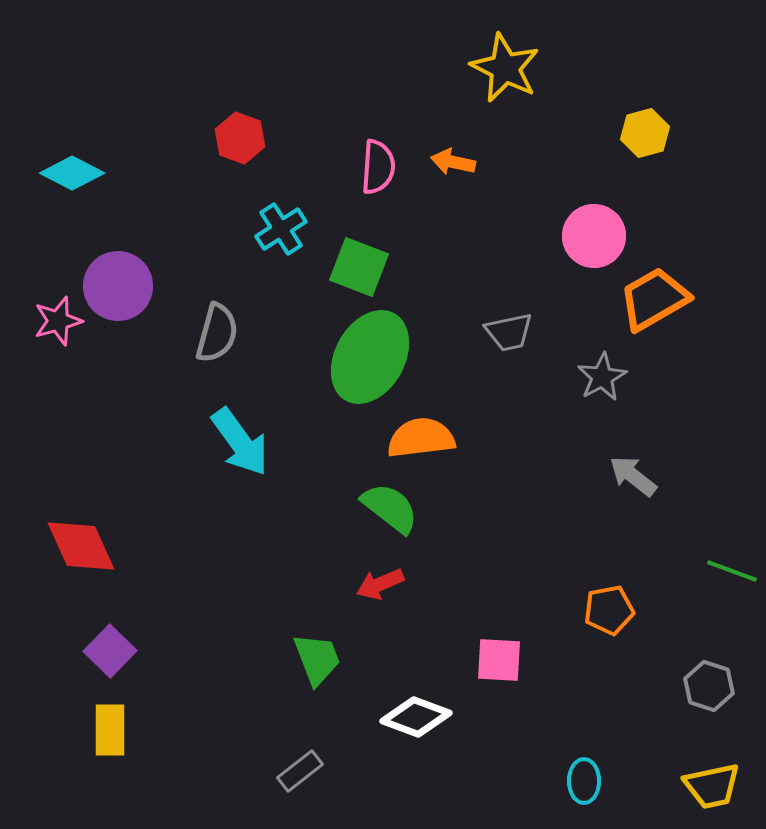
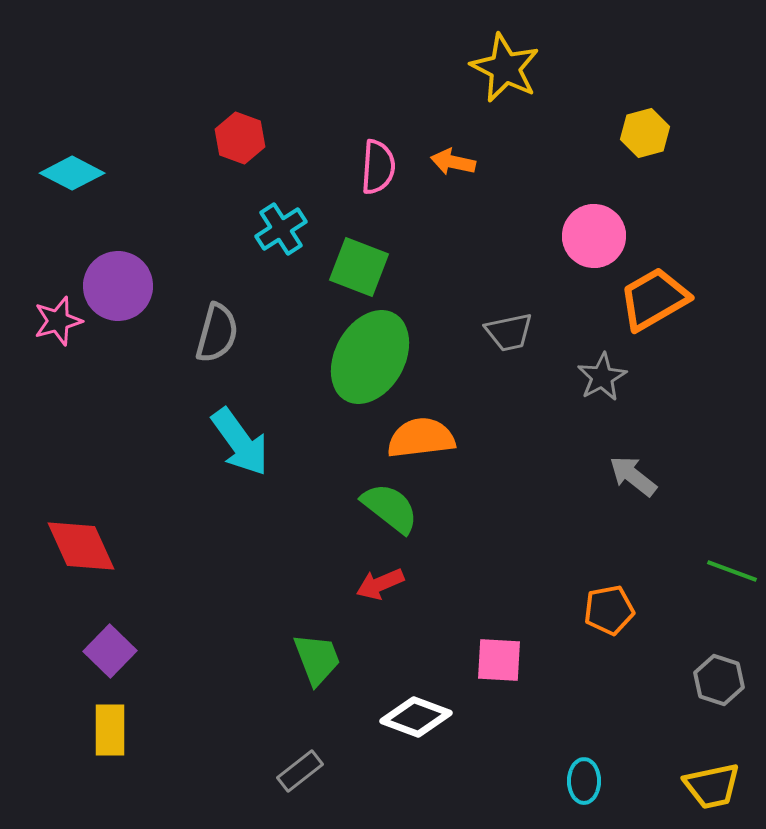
gray hexagon: moved 10 px right, 6 px up
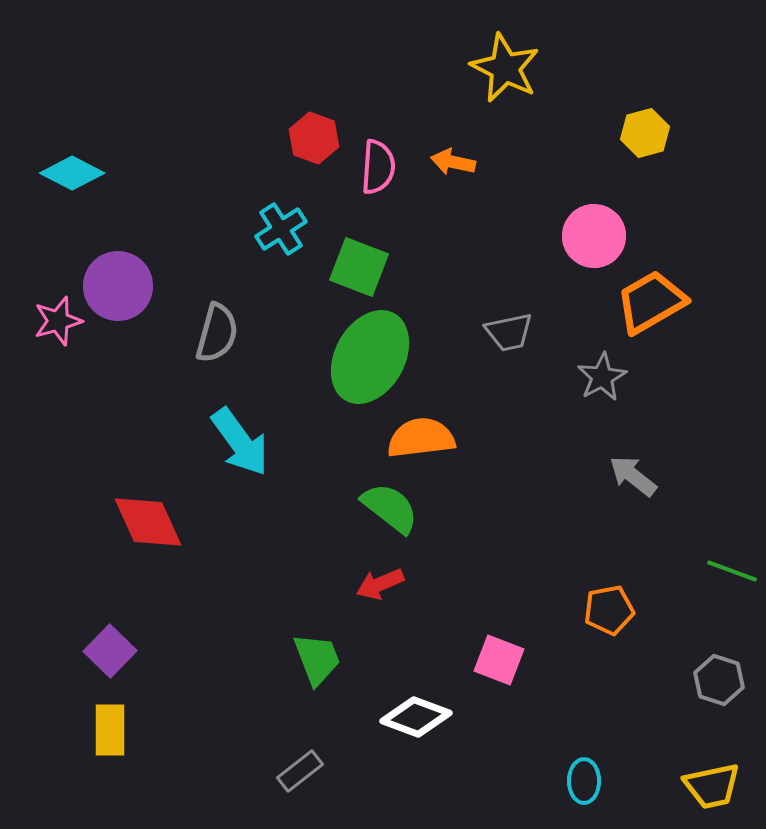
red hexagon: moved 74 px right
orange trapezoid: moved 3 px left, 3 px down
red diamond: moved 67 px right, 24 px up
pink square: rotated 18 degrees clockwise
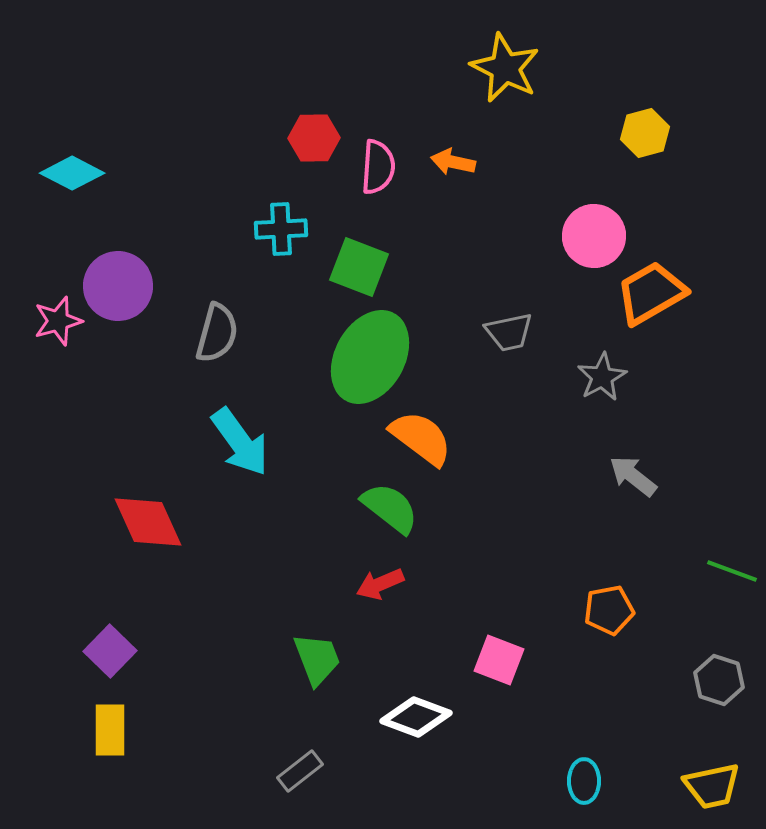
red hexagon: rotated 21 degrees counterclockwise
cyan cross: rotated 30 degrees clockwise
orange trapezoid: moved 9 px up
orange semicircle: rotated 44 degrees clockwise
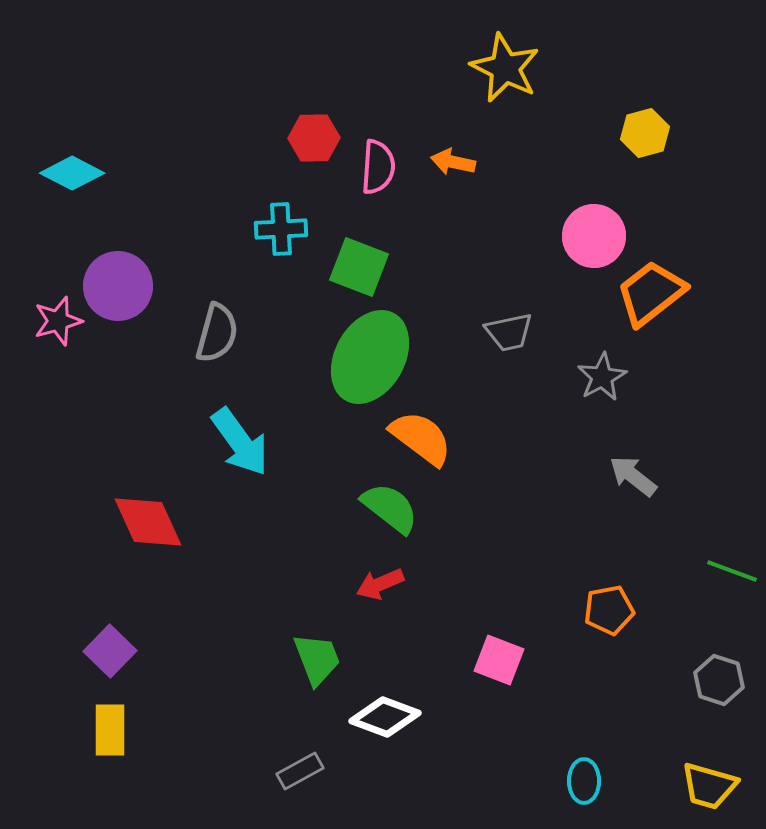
orange trapezoid: rotated 8 degrees counterclockwise
white diamond: moved 31 px left
gray rectangle: rotated 9 degrees clockwise
yellow trapezoid: moved 3 px left; rotated 28 degrees clockwise
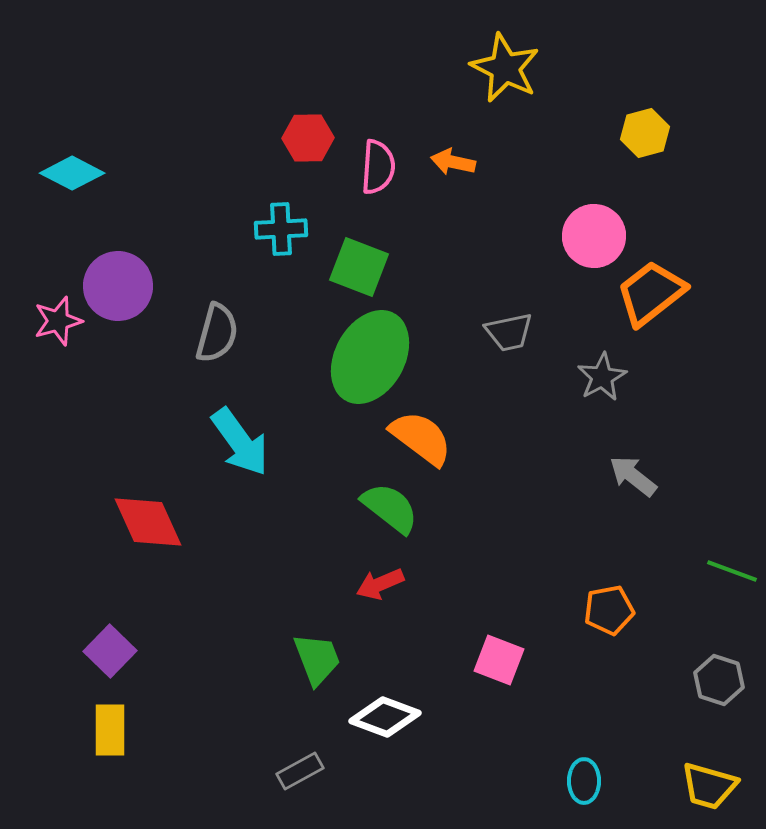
red hexagon: moved 6 px left
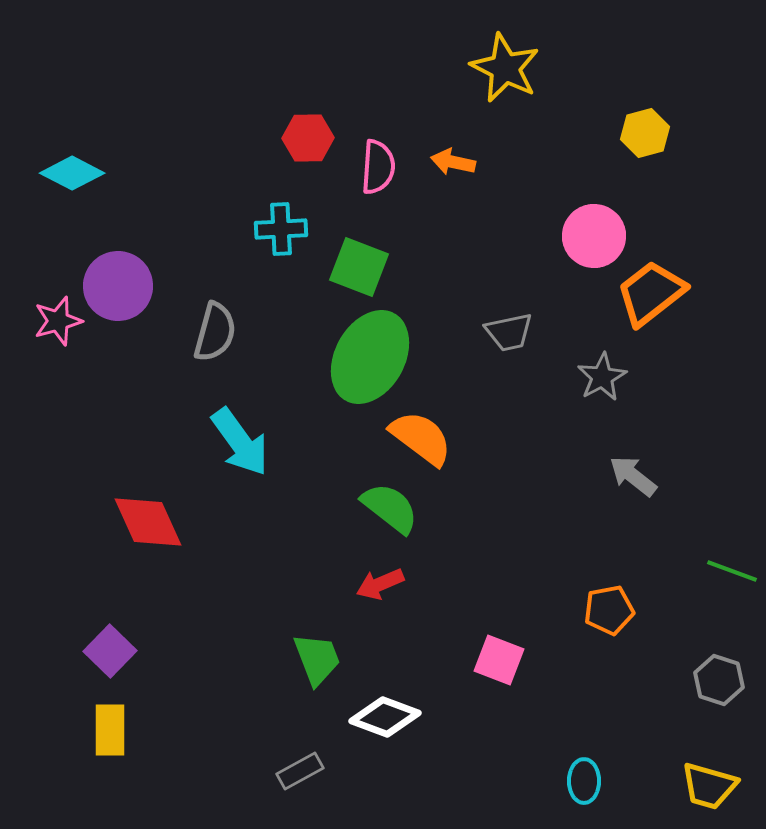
gray semicircle: moved 2 px left, 1 px up
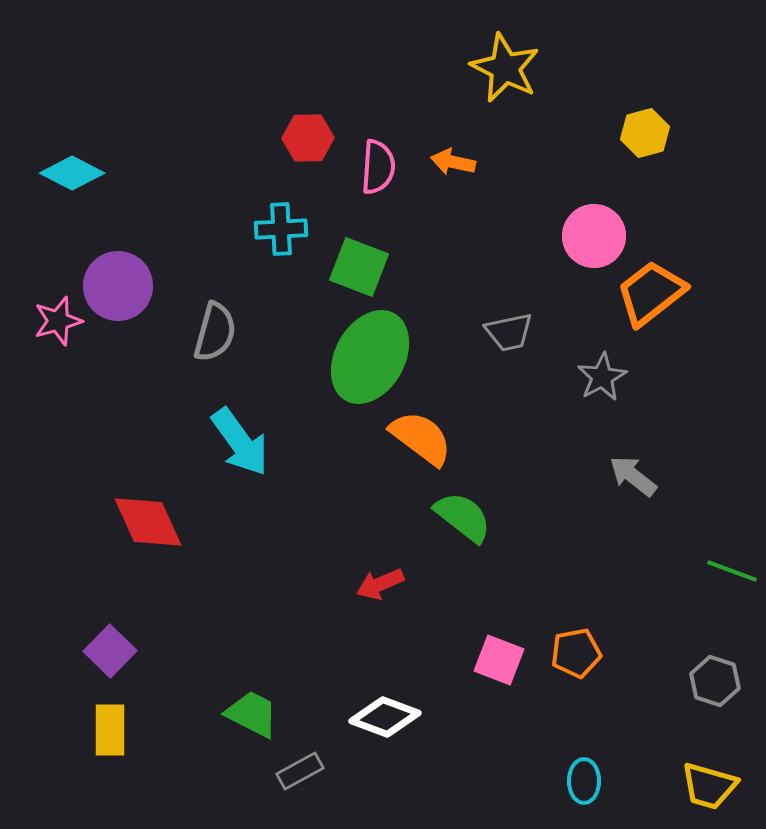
green semicircle: moved 73 px right, 9 px down
orange pentagon: moved 33 px left, 43 px down
green trapezoid: moved 65 px left, 55 px down; rotated 42 degrees counterclockwise
gray hexagon: moved 4 px left, 1 px down
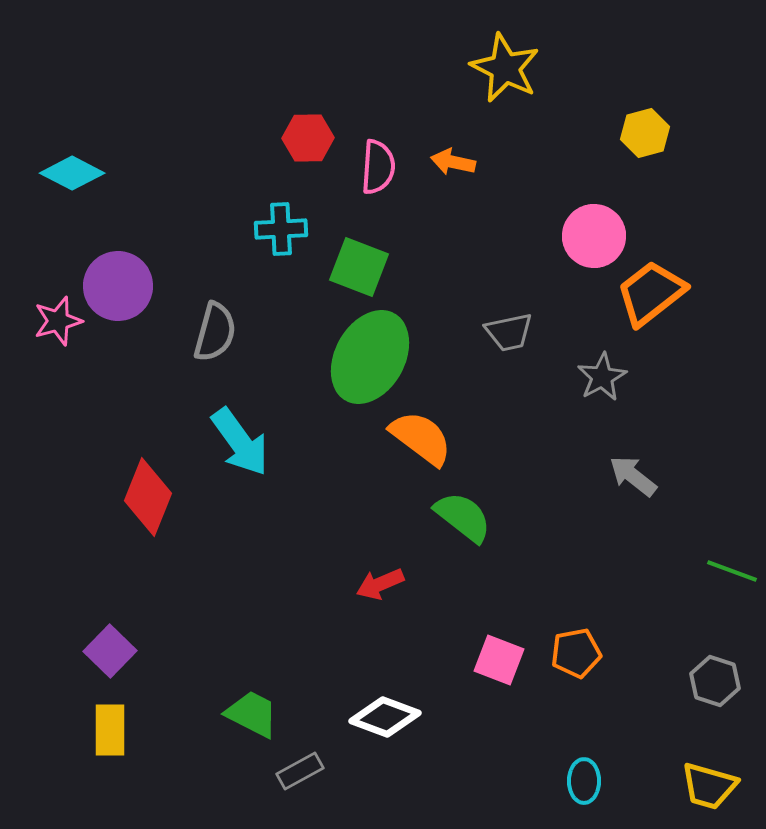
red diamond: moved 25 px up; rotated 46 degrees clockwise
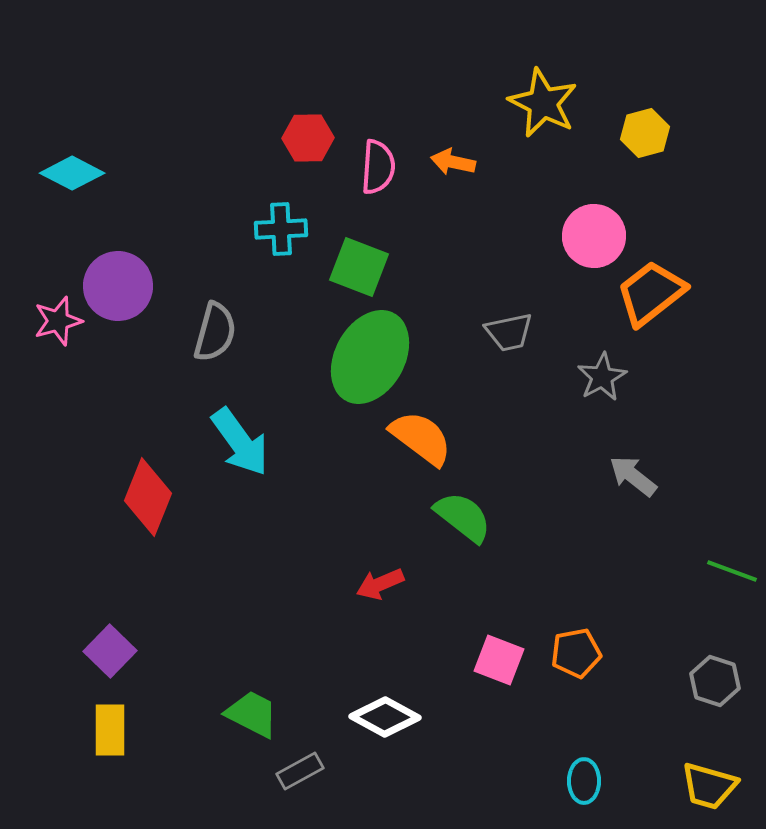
yellow star: moved 38 px right, 35 px down
white diamond: rotated 8 degrees clockwise
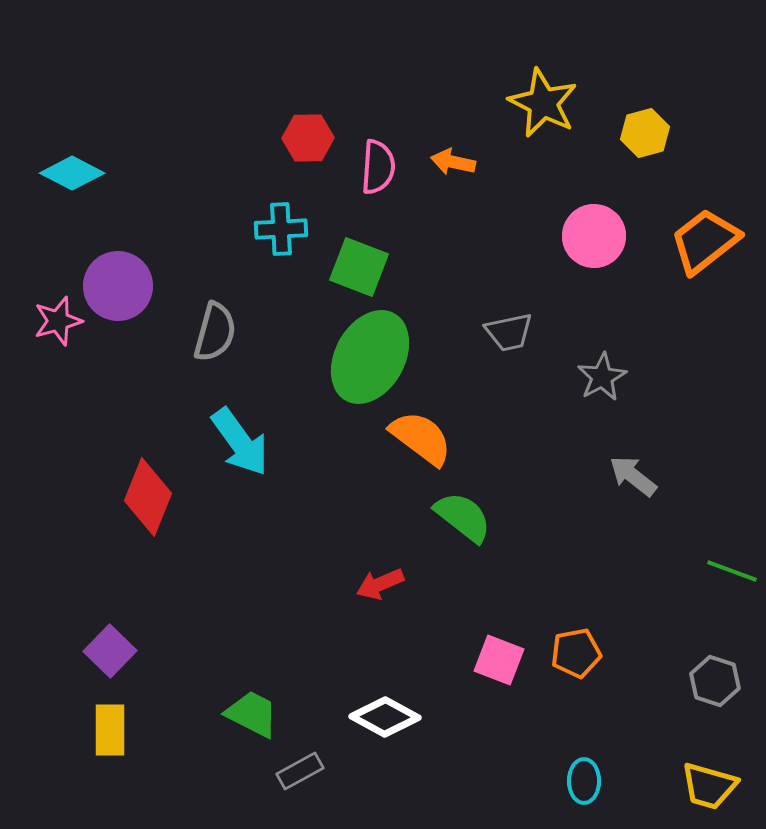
orange trapezoid: moved 54 px right, 52 px up
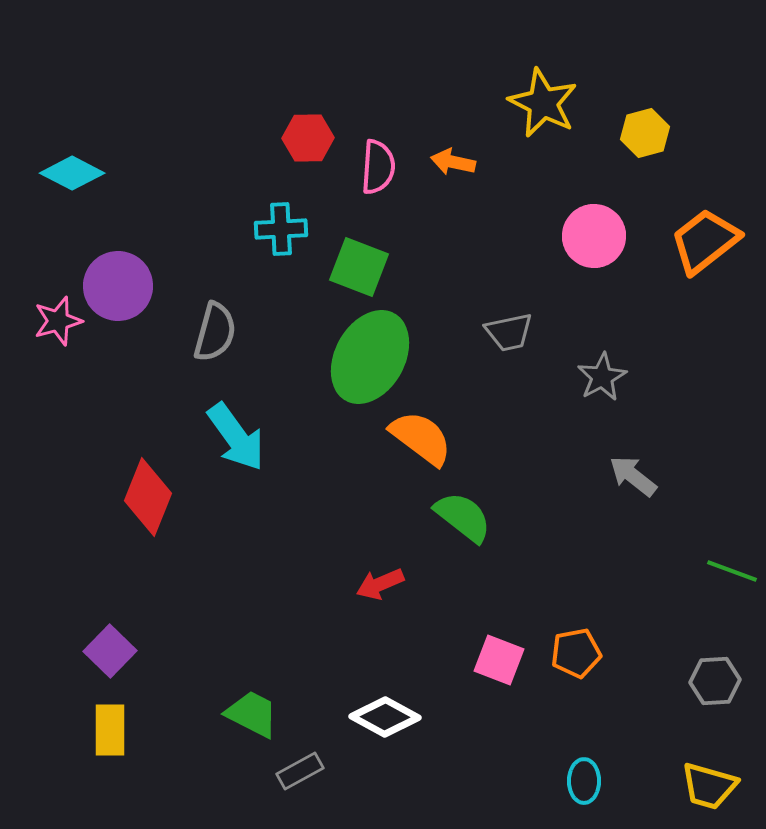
cyan arrow: moved 4 px left, 5 px up
gray hexagon: rotated 21 degrees counterclockwise
